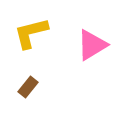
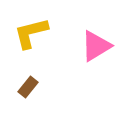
pink triangle: moved 4 px right, 1 px down
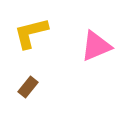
pink triangle: rotated 8 degrees clockwise
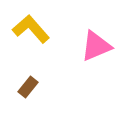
yellow L-shape: moved 4 px up; rotated 63 degrees clockwise
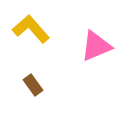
brown rectangle: moved 5 px right, 2 px up; rotated 75 degrees counterclockwise
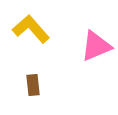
brown rectangle: rotated 30 degrees clockwise
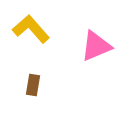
brown rectangle: rotated 15 degrees clockwise
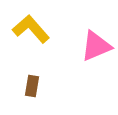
brown rectangle: moved 1 px left, 1 px down
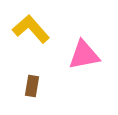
pink triangle: moved 12 px left, 9 px down; rotated 12 degrees clockwise
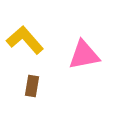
yellow L-shape: moved 6 px left, 11 px down
